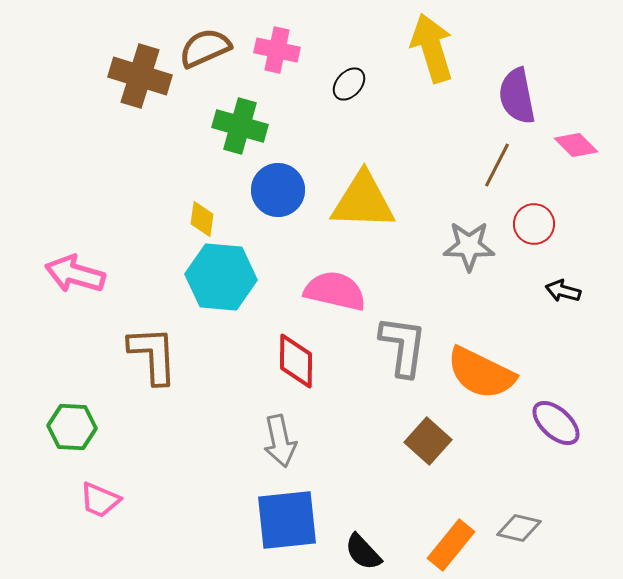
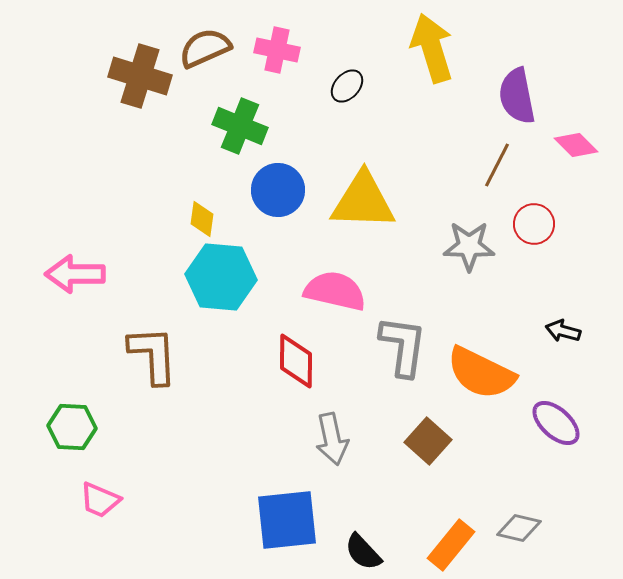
black ellipse: moved 2 px left, 2 px down
green cross: rotated 6 degrees clockwise
pink arrow: rotated 16 degrees counterclockwise
black arrow: moved 40 px down
gray arrow: moved 52 px right, 2 px up
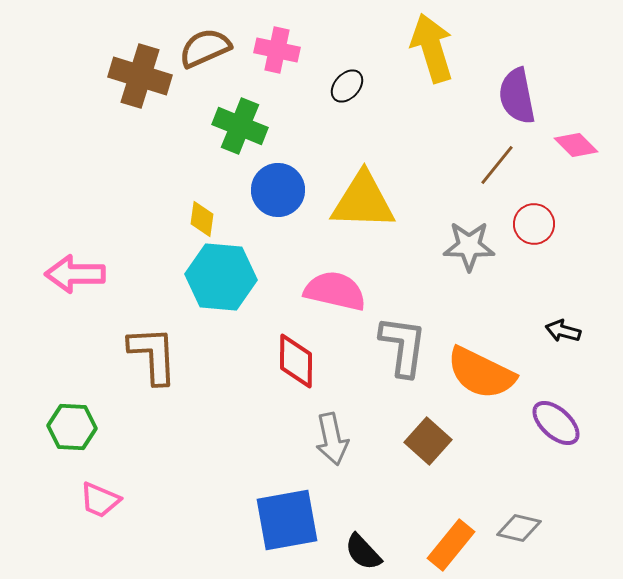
brown line: rotated 12 degrees clockwise
blue square: rotated 4 degrees counterclockwise
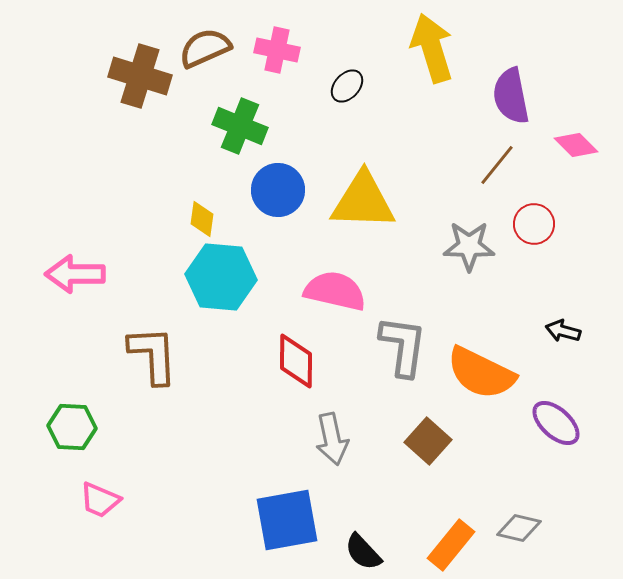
purple semicircle: moved 6 px left
